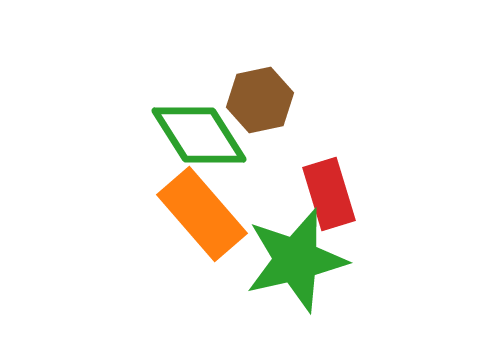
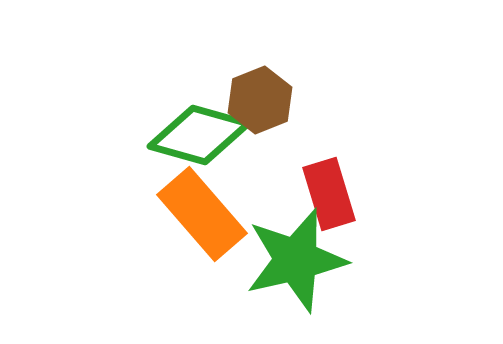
brown hexagon: rotated 10 degrees counterclockwise
green diamond: rotated 42 degrees counterclockwise
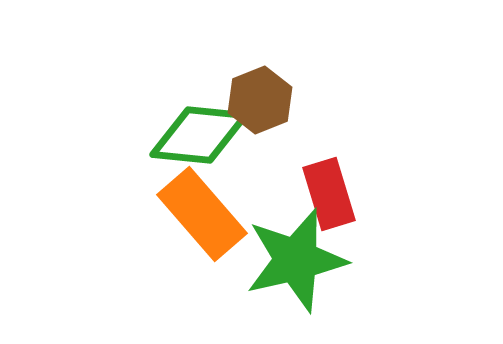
green diamond: rotated 10 degrees counterclockwise
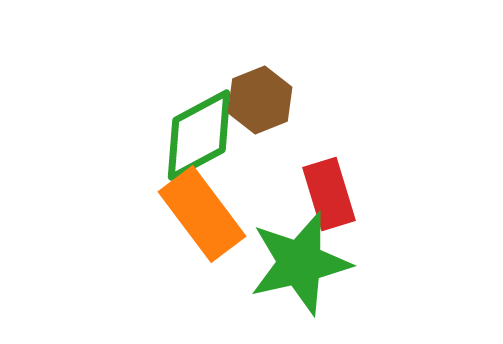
green diamond: rotated 34 degrees counterclockwise
orange rectangle: rotated 4 degrees clockwise
green star: moved 4 px right, 3 px down
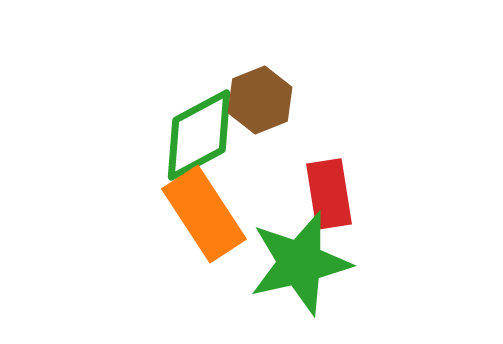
red rectangle: rotated 8 degrees clockwise
orange rectangle: moved 2 px right; rotated 4 degrees clockwise
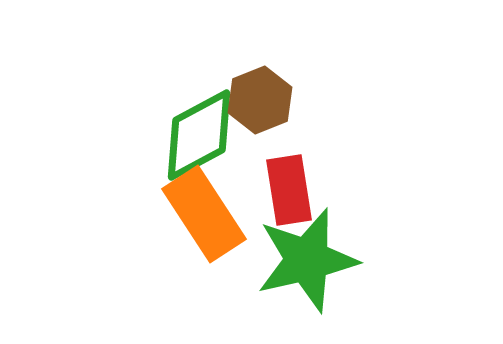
red rectangle: moved 40 px left, 4 px up
green star: moved 7 px right, 3 px up
